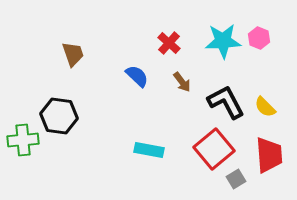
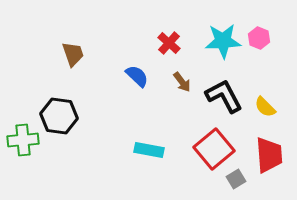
black L-shape: moved 2 px left, 6 px up
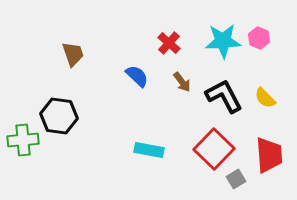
yellow semicircle: moved 9 px up
red square: rotated 6 degrees counterclockwise
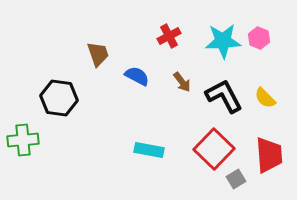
red cross: moved 7 px up; rotated 20 degrees clockwise
brown trapezoid: moved 25 px right
blue semicircle: rotated 15 degrees counterclockwise
black hexagon: moved 18 px up
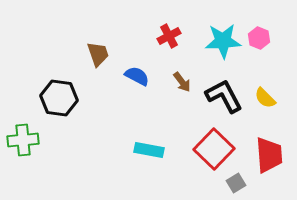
gray square: moved 4 px down
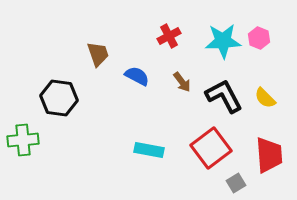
red square: moved 3 px left, 1 px up; rotated 9 degrees clockwise
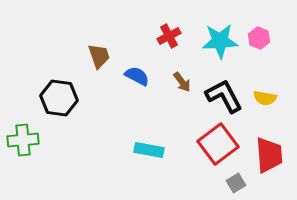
cyan star: moved 3 px left
brown trapezoid: moved 1 px right, 2 px down
yellow semicircle: rotated 35 degrees counterclockwise
red square: moved 7 px right, 4 px up
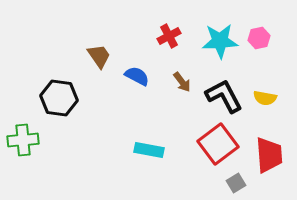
pink hexagon: rotated 25 degrees clockwise
brown trapezoid: rotated 16 degrees counterclockwise
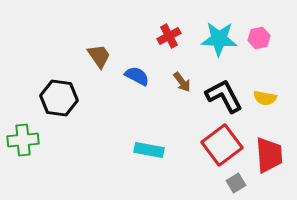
cyan star: moved 1 px left, 2 px up; rotated 6 degrees clockwise
red square: moved 4 px right, 1 px down
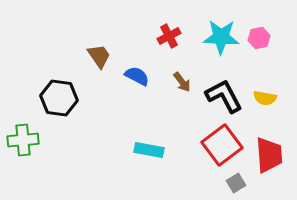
cyan star: moved 2 px right, 2 px up
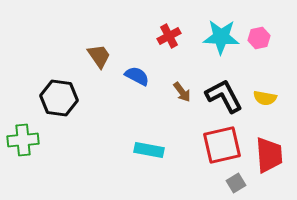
brown arrow: moved 10 px down
red square: rotated 24 degrees clockwise
